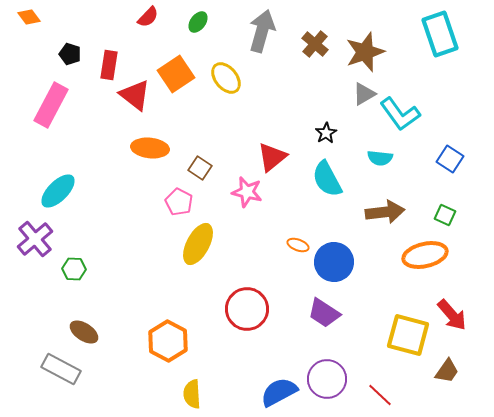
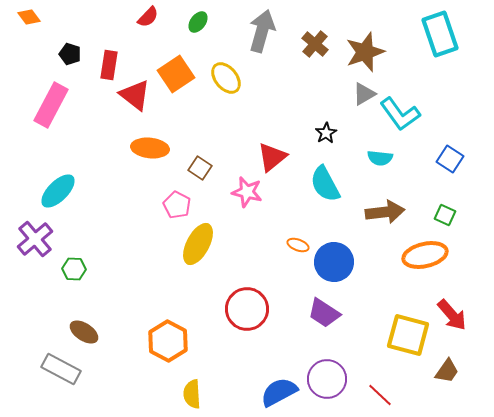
cyan semicircle at (327, 179): moved 2 px left, 5 px down
pink pentagon at (179, 202): moved 2 px left, 3 px down
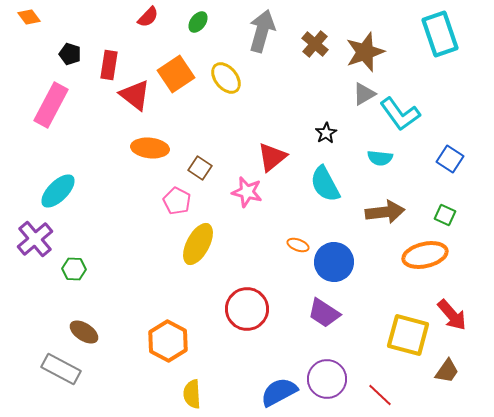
pink pentagon at (177, 205): moved 4 px up
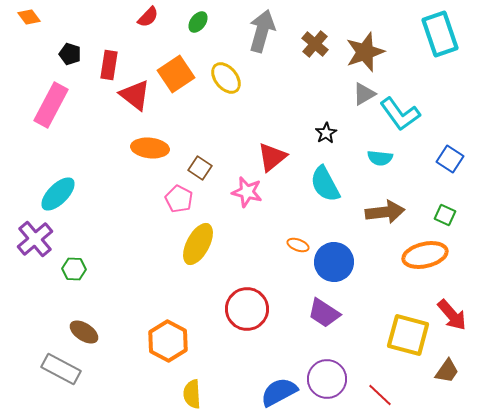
cyan ellipse at (58, 191): moved 3 px down
pink pentagon at (177, 201): moved 2 px right, 2 px up
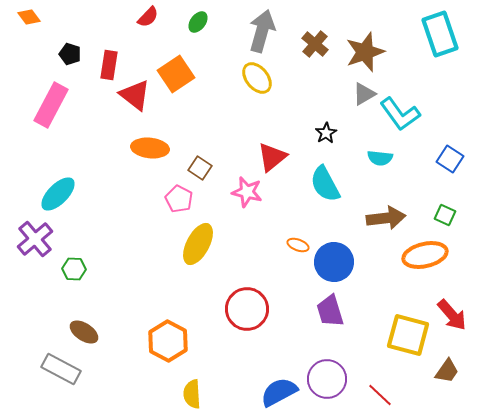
yellow ellipse at (226, 78): moved 31 px right
brown arrow at (385, 212): moved 1 px right, 6 px down
purple trapezoid at (324, 313): moved 6 px right, 2 px up; rotated 40 degrees clockwise
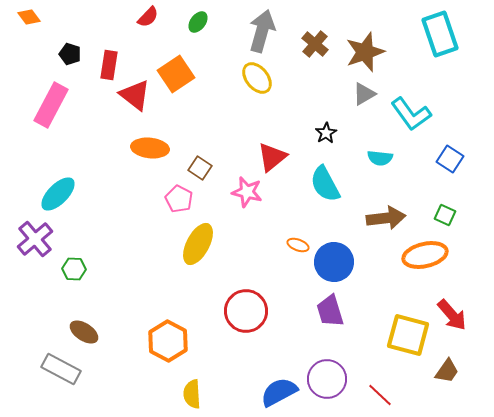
cyan L-shape at (400, 114): moved 11 px right
red circle at (247, 309): moved 1 px left, 2 px down
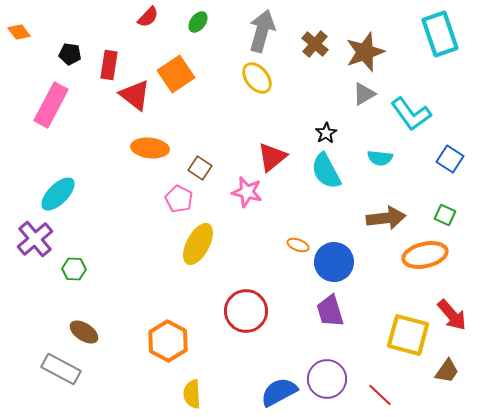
orange diamond at (29, 17): moved 10 px left, 15 px down
black pentagon at (70, 54): rotated 10 degrees counterclockwise
cyan semicircle at (325, 184): moved 1 px right, 13 px up
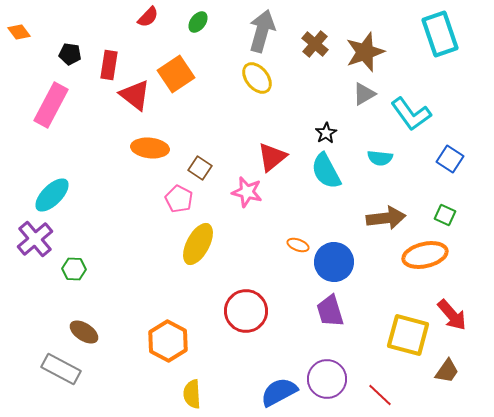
cyan ellipse at (58, 194): moved 6 px left, 1 px down
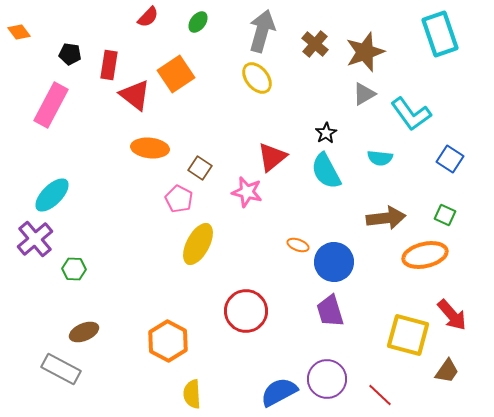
brown ellipse at (84, 332): rotated 56 degrees counterclockwise
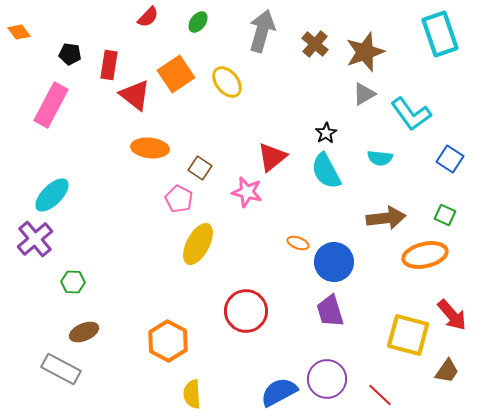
yellow ellipse at (257, 78): moved 30 px left, 4 px down
orange ellipse at (298, 245): moved 2 px up
green hexagon at (74, 269): moved 1 px left, 13 px down
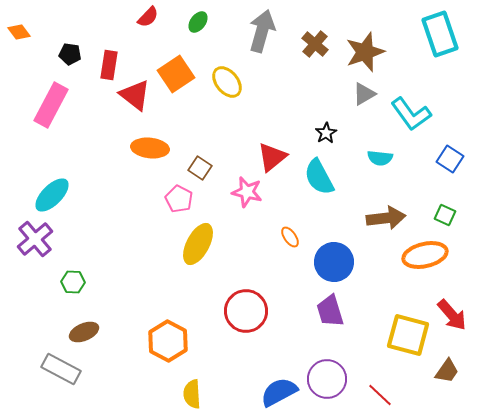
cyan semicircle at (326, 171): moved 7 px left, 6 px down
orange ellipse at (298, 243): moved 8 px left, 6 px up; rotated 35 degrees clockwise
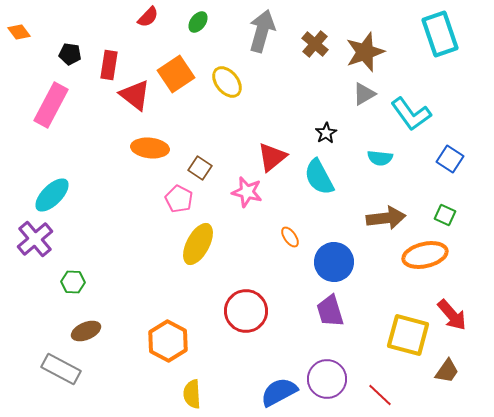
brown ellipse at (84, 332): moved 2 px right, 1 px up
